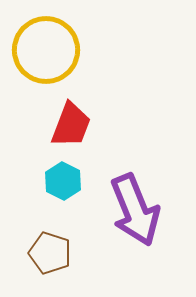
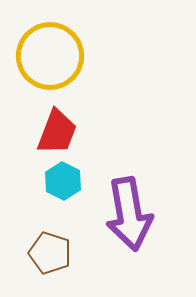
yellow circle: moved 4 px right, 6 px down
red trapezoid: moved 14 px left, 7 px down
purple arrow: moved 6 px left, 4 px down; rotated 12 degrees clockwise
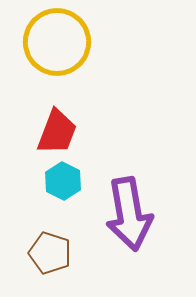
yellow circle: moved 7 px right, 14 px up
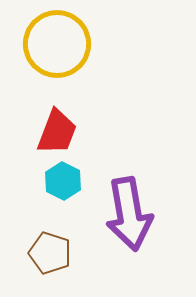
yellow circle: moved 2 px down
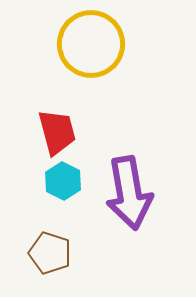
yellow circle: moved 34 px right
red trapezoid: rotated 36 degrees counterclockwise
purple arrow: moved 21 px up
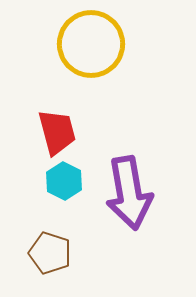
cyan hexagon: moved 1 px right
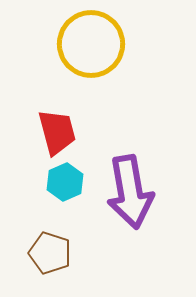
cyan hexagon: moved 1 px right, 1 px down; rotated 9 degrees clockwise
purple arrow: moved 1 px right, 1 px up
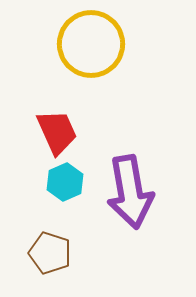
red trapezoid: rotated 9 degrees counterclockwise
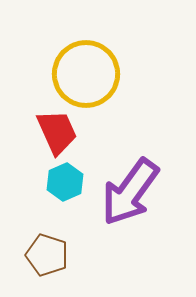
yellow circle: moved 5 px left, 30 px down
purple arrow: rotated 46 degrees clockwise
brown pentagon: moved 3 px left, 2 px down
